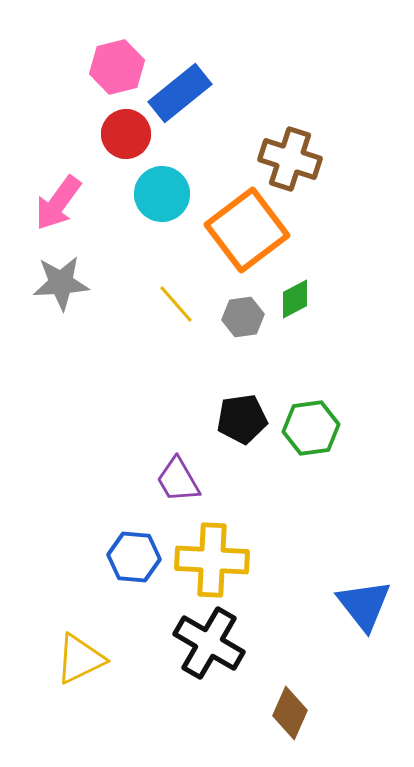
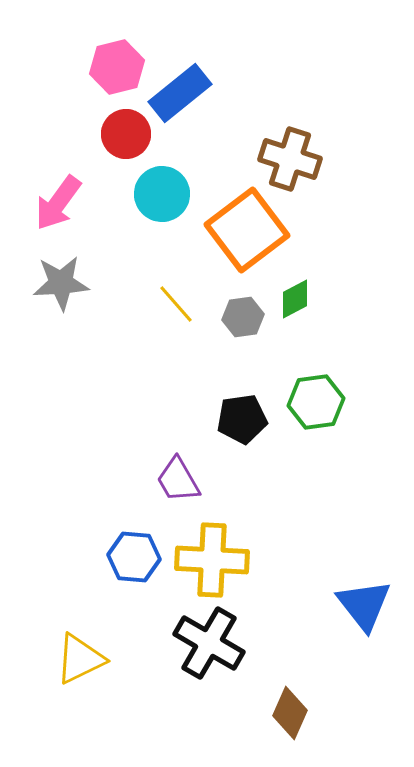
green hexagon: moved 5 px right, 26 px up
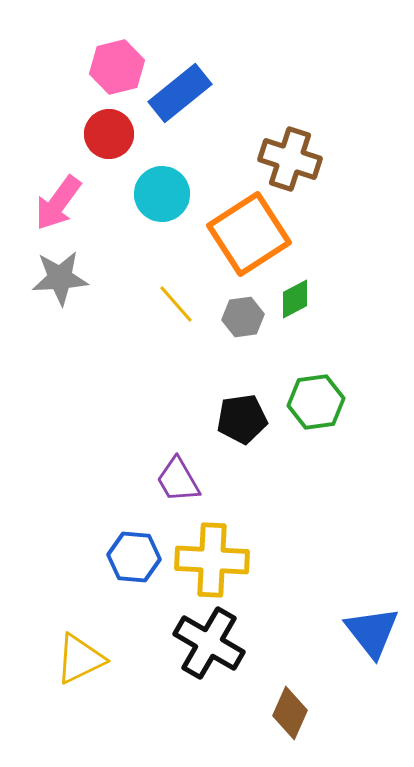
red circle: moved 17 px left
orange square: moved 2 px right, 4 px down; rotated 4 degrees clockwise
gray star: moved 1 px left, 5 px up
blue triangle: moved 8 px right, 27 px down
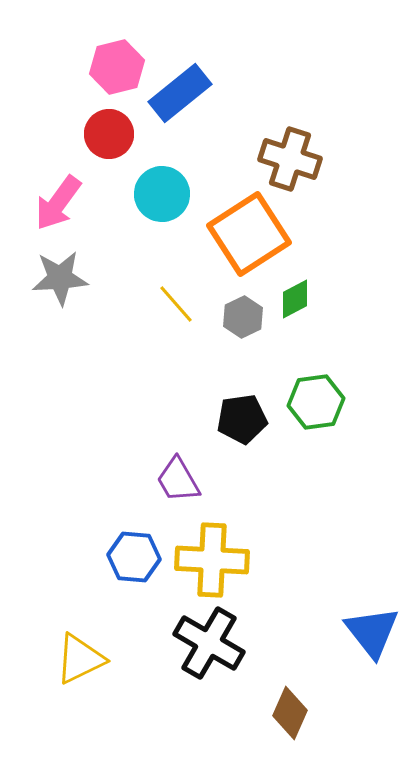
gray hexagon: rotated 18 degrees counterclockwise
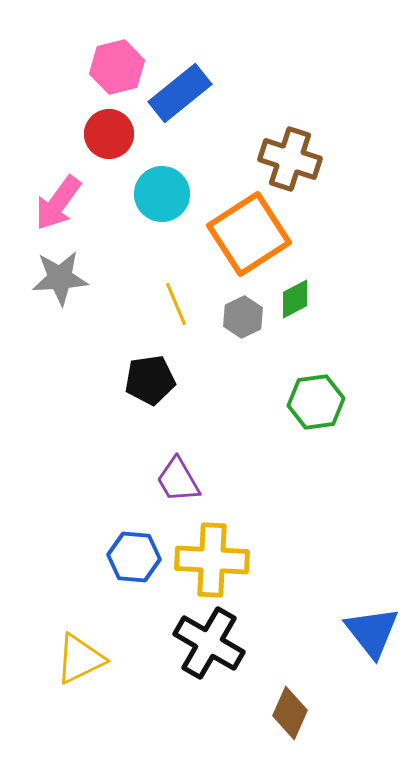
yellow line: rotated 18 degrees clockwise
black pentagon: moved 92 px left, 39 px up
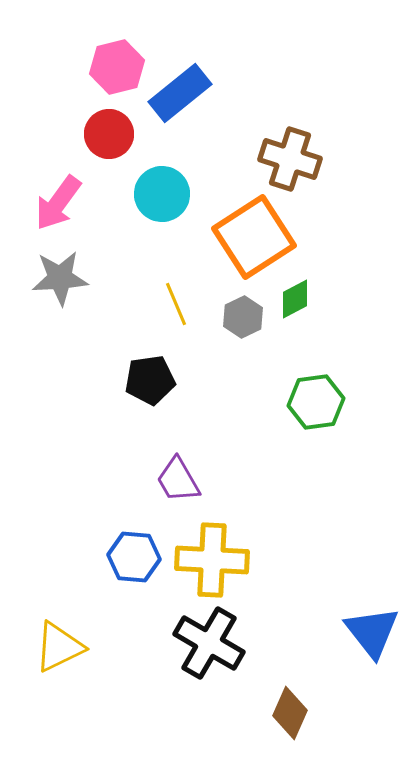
orange square: moved 5 px right, 3 px down
yellow triangle: moved 21 px left, 12 px up
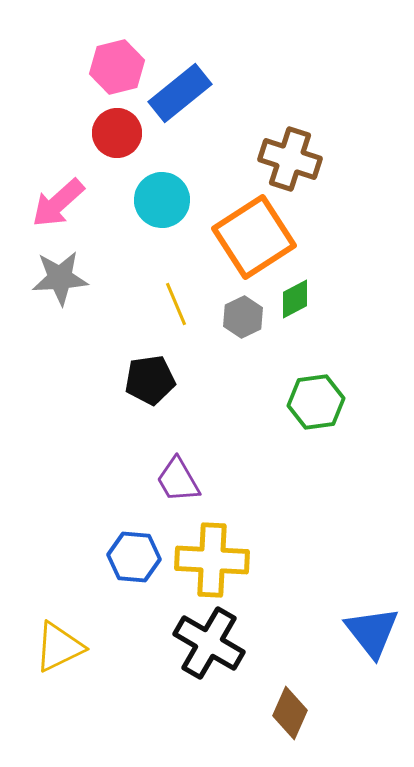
red circle: moved 8 px right, 1 px up
cyan circle: moved 6 px down
pink arrow: rotated 12 degrees clockwise
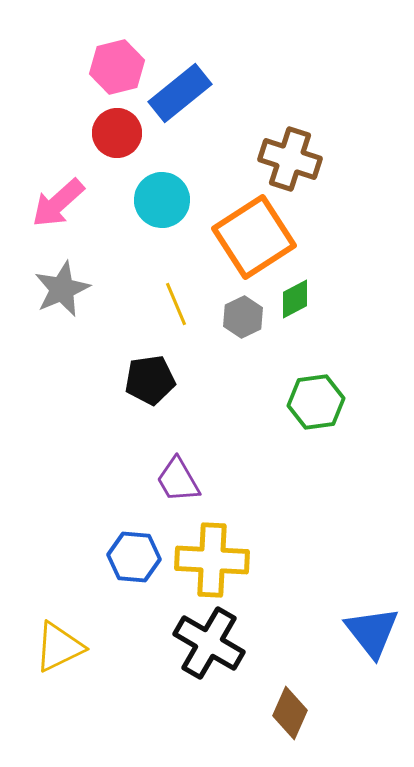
gray star: moved 2 px right, 11 px down; rotated 20 degrees counterclockwise
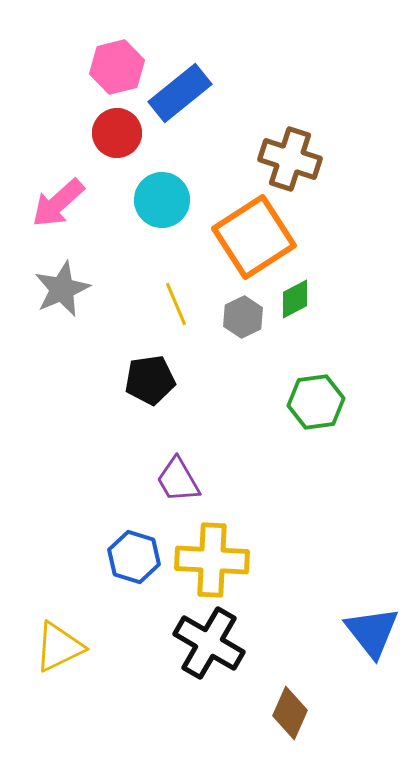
blue hexagon: rotated 12 degrees clockwise
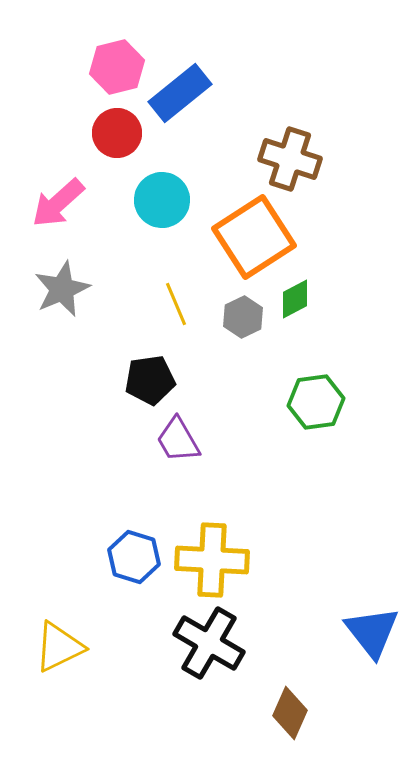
purple trapezoid: moved 40 px up
